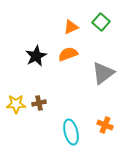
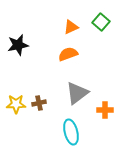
black star: moved 18 px left, 11 px up; rotated 15 degrees clockwise
gray triangle: moved 26 px left, 20 px down
orange cross: moved 15 px up; rotated 21 degrees counterclockwise
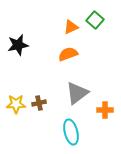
green square: moved 6 px left, 2 px up
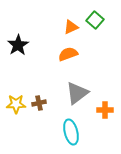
black star: rotated 20 degrees counterclockwise
